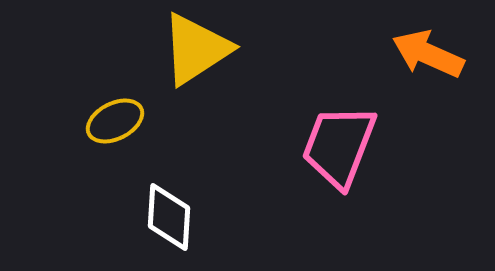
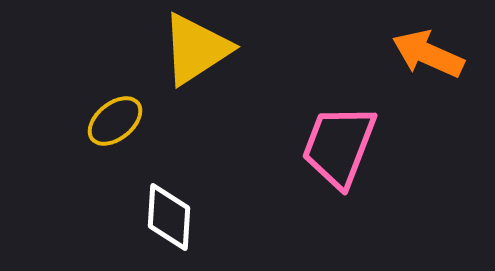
yellow ellipse: rotated 12 degrees counterclockwise
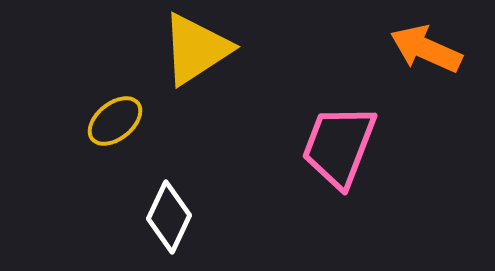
orange arrow: moved 2 px left, 5 px up
white diamond: rotated 22 degrees clockwise
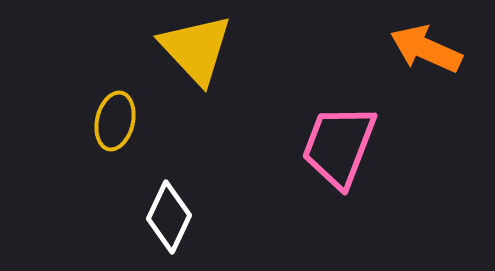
yellow triangle: rotated 40 degrees counterclockwise
yellow ellipse: rotated 38 degrees counterclockwise
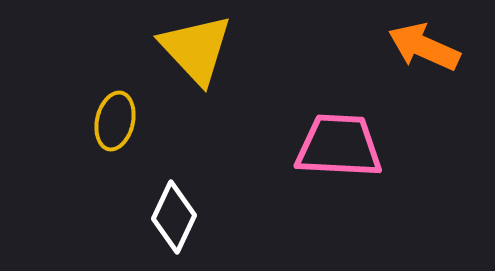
orange arrow: moved 2 px left, 2 px up
pink trapezoid: rotated 72 degrees clockwise
white diamond: moved 5 px right
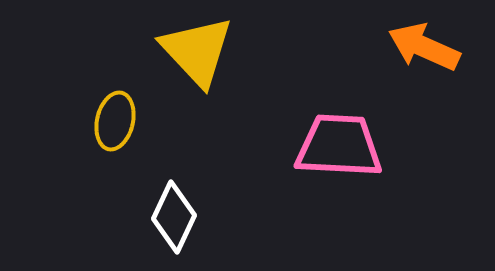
yellow triangle: moved 1 px right, 2 px down
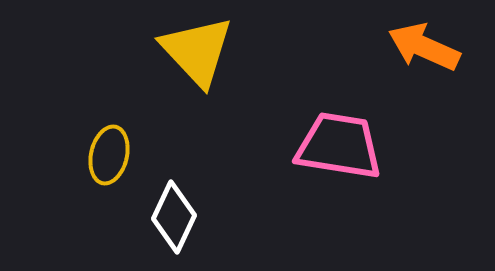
yellow ellipse: moved 6 px left, 34 px down
pink trapezoid: rotated 6 degrees clockwise
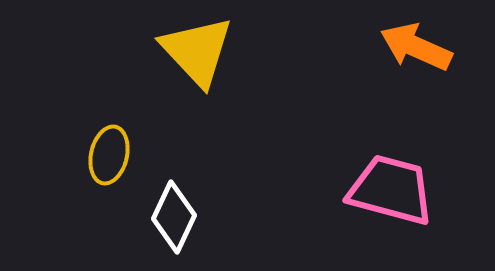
orange arrow: moved 8 px left
pink trapezoid: moved 52 px right, 44 px down; rotated 6 degrees clockwise
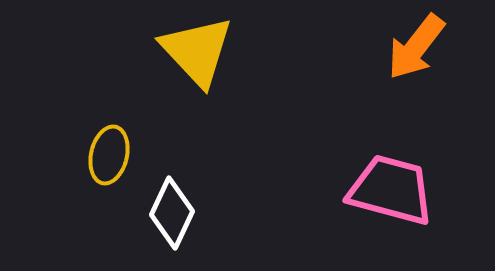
orange arrow: rotated 76 degrees counterclockwise
white diamond: moved 2 px left, 4 px up
